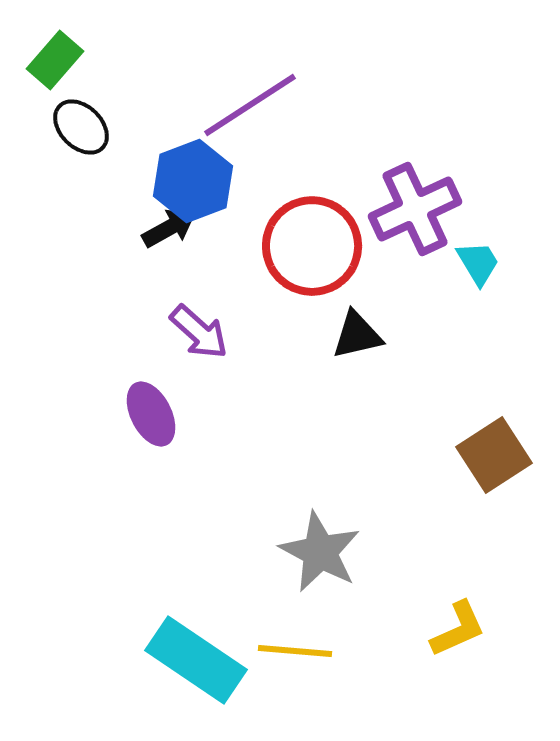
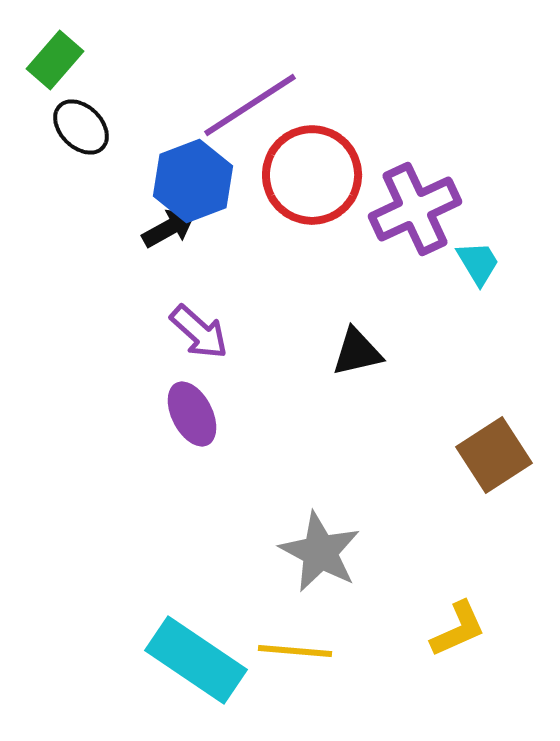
red circle: moved 71 px up
black triangle: moved 17 px down
purple ellipse: moved 41 px right
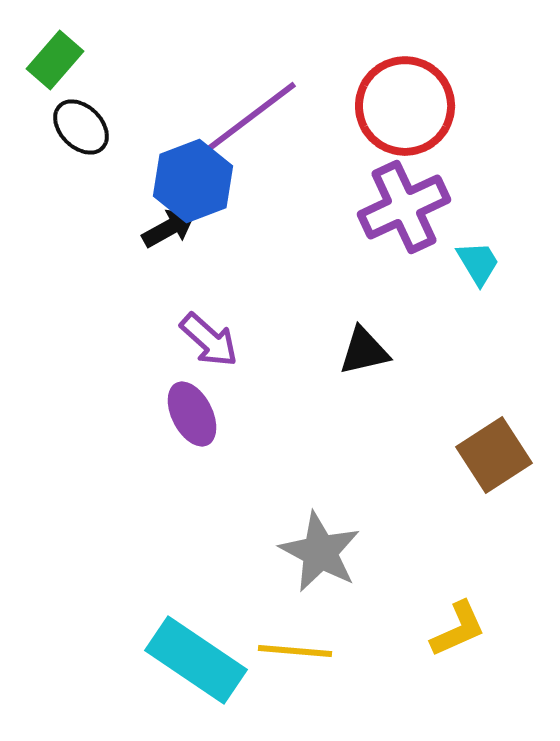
purple line: moved 2 px right, 11 px down; rotated 4 degrees counterclockwise
red circle: moved 93 px right, 69 px up
purple cross: moved 11 px left, 2 px up
purple arrow: moved 10 px right, 8 px down
black triangle: moved 7 px right, 1 px up
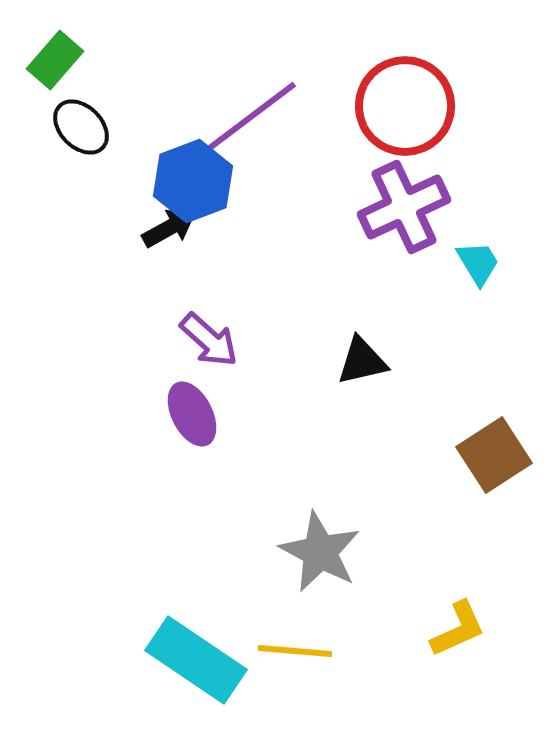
black triangle: moved 2 px left, 10 px down
